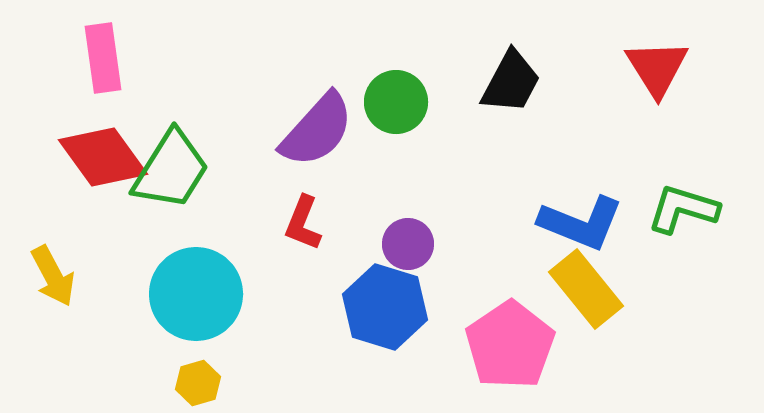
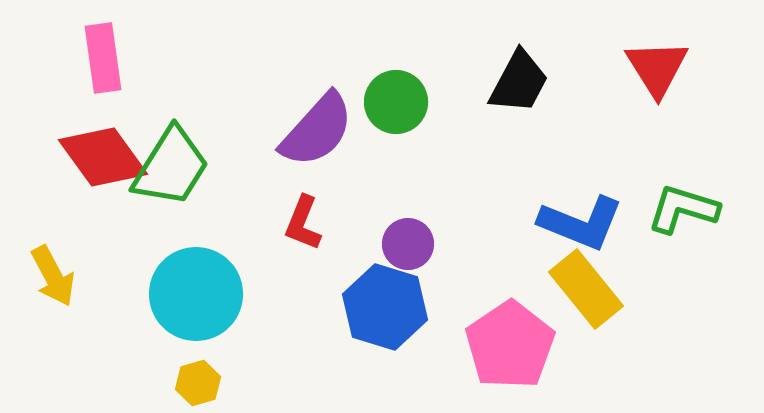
black trapezoid: moved 8 px right
green trapezoid: moved 3 px up
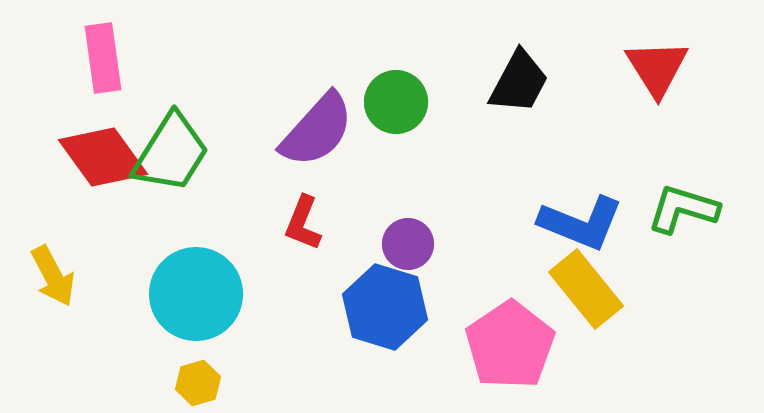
green trapezoid: moved 14 px up
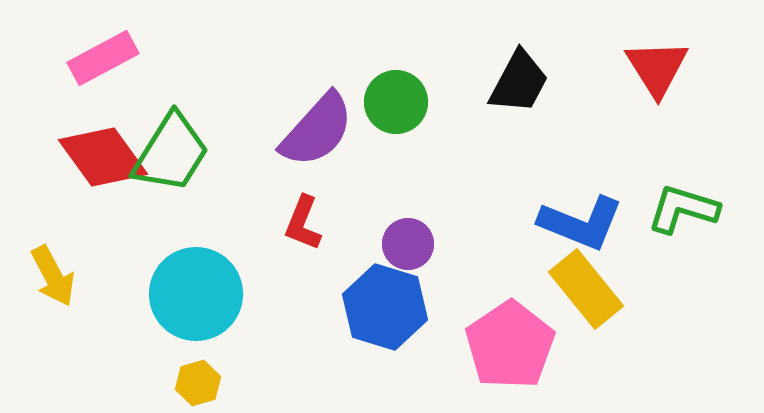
pink rectangle: rotated 70 degrees clockwise
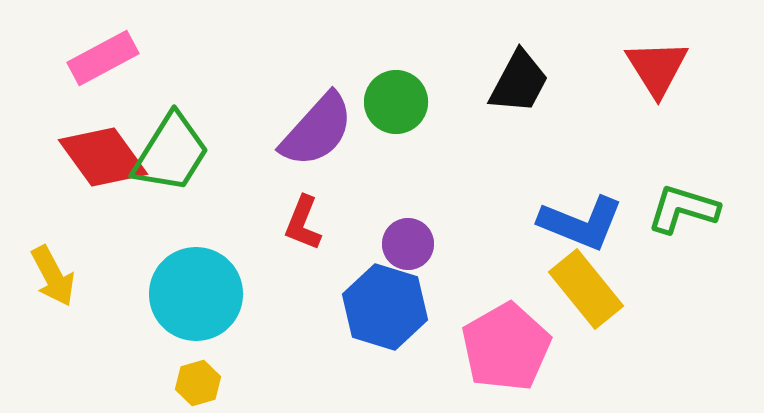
pink pentagon: moved 4 px left, 2 px down; rotated 4 degrees clockwise
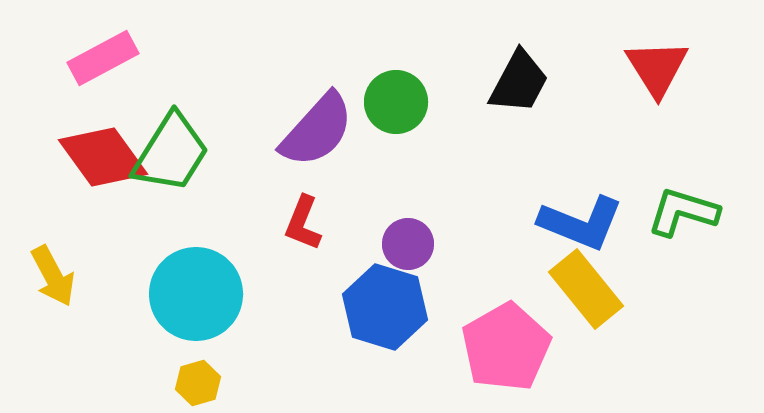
green L-shape: moved 3 px down
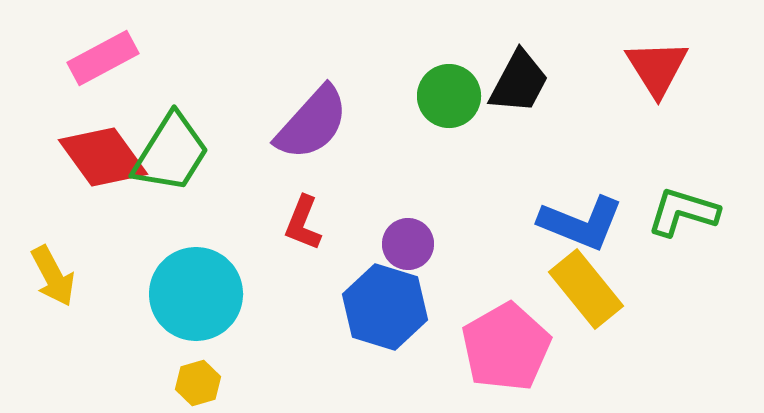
green circle: moved 53 px right, 6 px up
purple semicircle: moved 5 px left, 7 px up
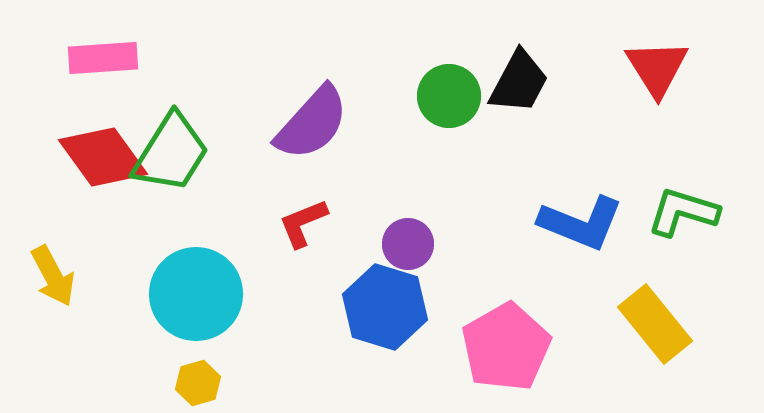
pink rectangle: rotated 24 degrees clockwise
red L-shape: rotated 46 degrees clockwise
yellow rectangle: moved 69 px right, 35 px down
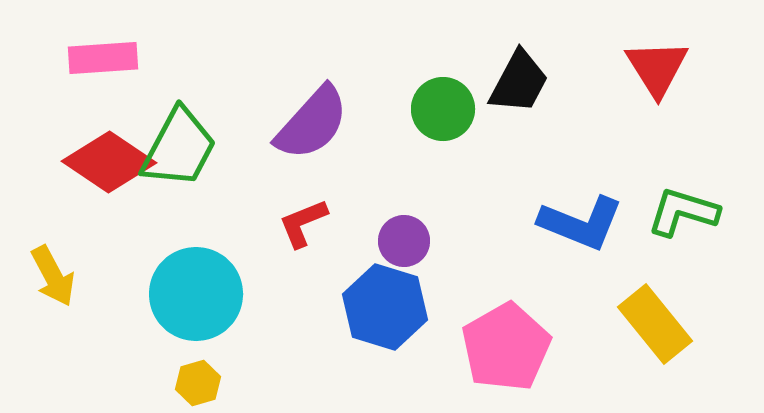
green circle: moved 6 px left, 13 px down
green trapezoid: moved 8 px right, 5 px up; rotated 4 degrees counterclockwise
red diamond: moved 6 px right, 5 px down; rotated 20 degrees counterclockwise
purple circle: moved 4 px left, 3 px up
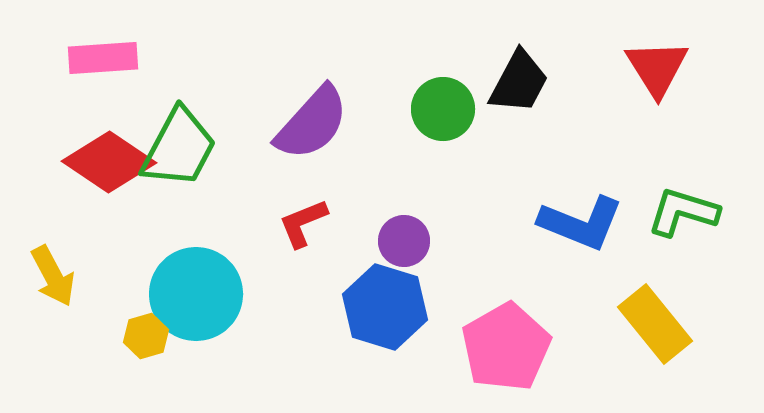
yellow hexagon: moved 52 px left, 47 px up
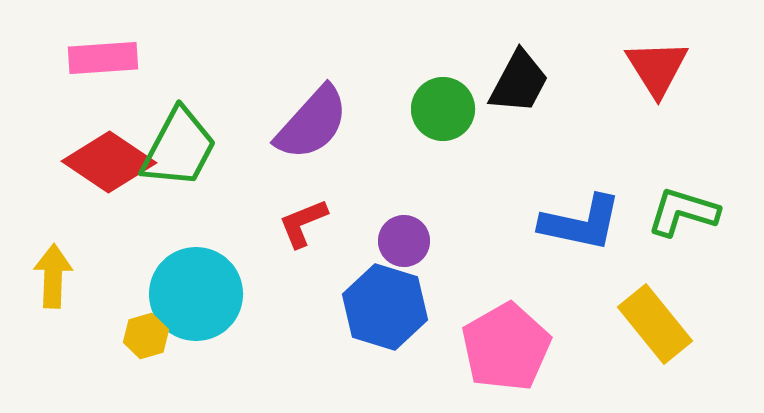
blue L-shape: rotated 10 degrees counterclockwise
yellow arrow: rotated 150 degrees counterclockwise
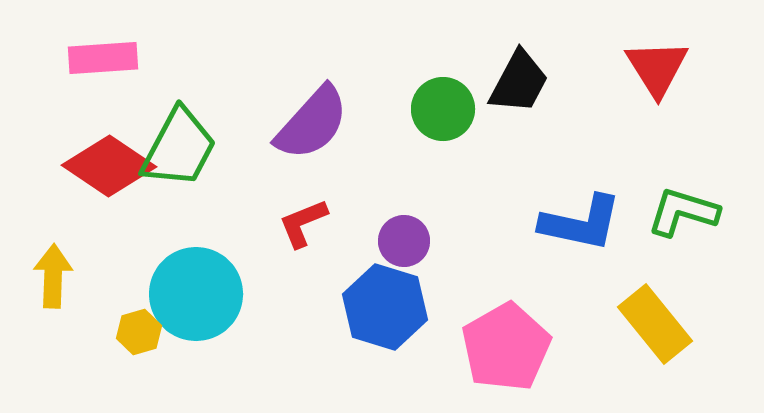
red diamond: moved 4 px down
yellow hexagon: moved 7 px left, 4 px up
